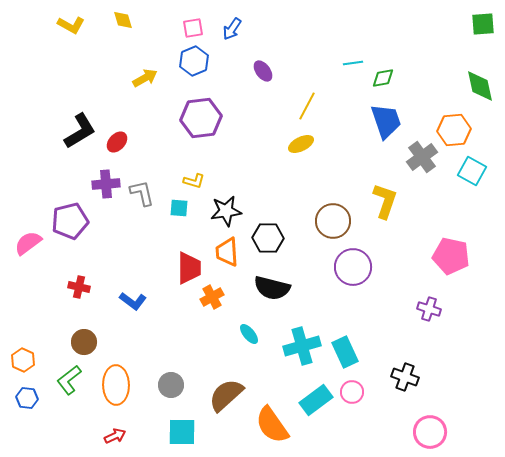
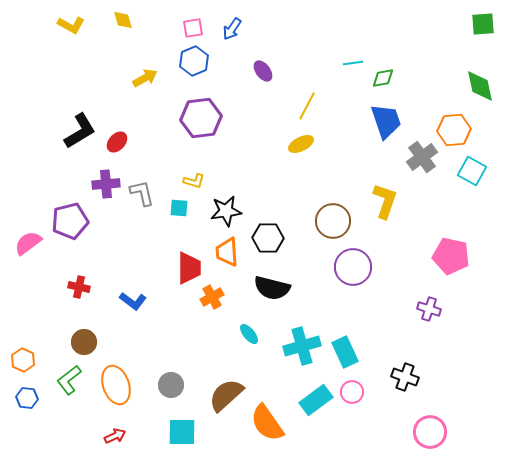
orange ellipse at (116, 385): rotated 18 degrees counterclockwise
orange semicircle at (272, 425): moved 5 px left, 2 px up
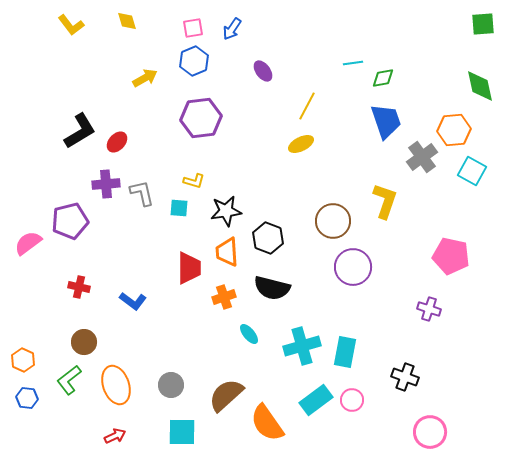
yellow diamond at (123, 20): moved 4 px right, 1 px down
yellow L-shape at (71, 25): rotated 24 degrees clockwise
black hexagon at (268, 238): rotated 20 degrees clockwise
orange cross at (212, 297): moved 12 px right; rotated 10 degrees clockwise
cyan rectangle at (345, 352): rotated 36 degrees clockwise
pink circle at (352, 392): moved 8 px down
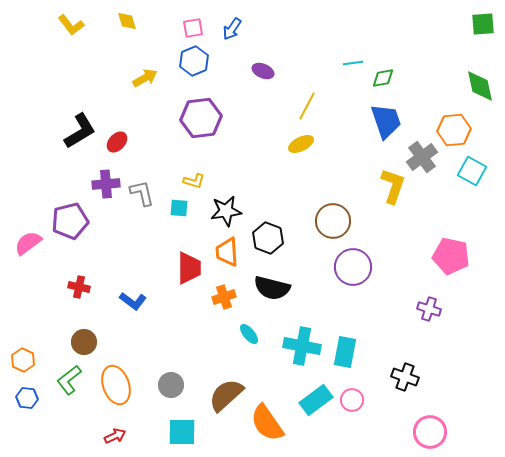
purple ellipse at (263, 71): rotated 30 degrees counterclockwise
yellow L-shape at (385, 201): moved 8 px right, 15 px up
cyan cross at (302, 346): rotated 27 degrees clockwise
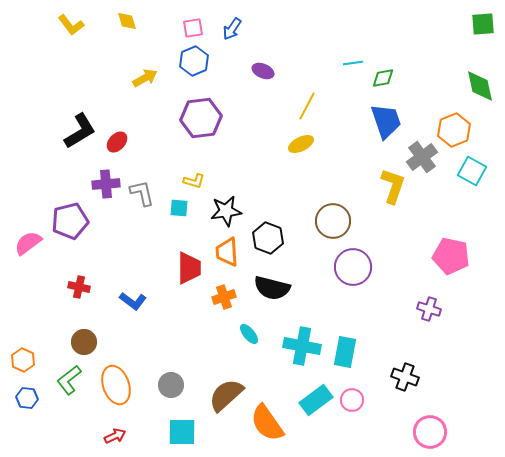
orange hexagon at (454, 130): rotated 16 degrees counterclockwise
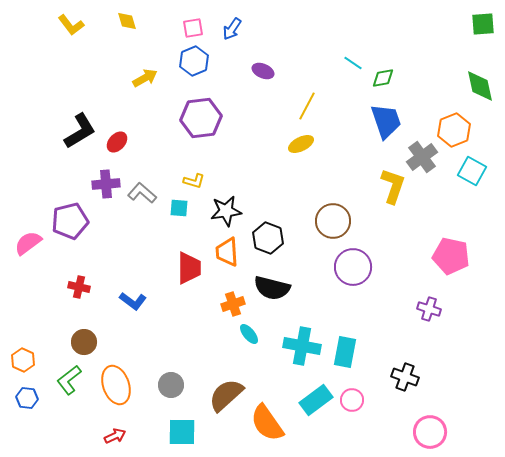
cyan line at (353, 63): rotated 42 degrees clockwise
gray L-shape at (142, 193): rotated 36 degrees counterclockwise
orange cross at (224, 297): moved 9 px right, 7 px down
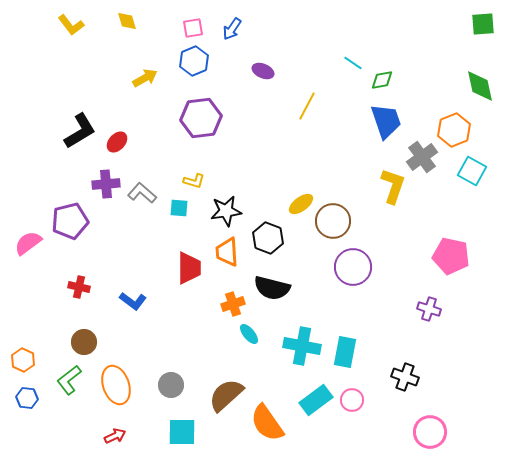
green diamond at (383, 78): moved 1 px left, 2 px down
yellow ellipse at (301, 144): moved 60 px down; rotated 10 degrees counterclockwise
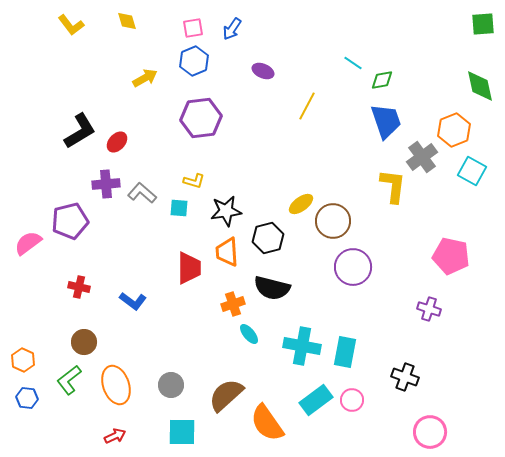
yellow L-shape at (393, 186): rotated 12 degrees counterclockwise
black hexagon at (268, 238): rotated 24 degrees clockwise
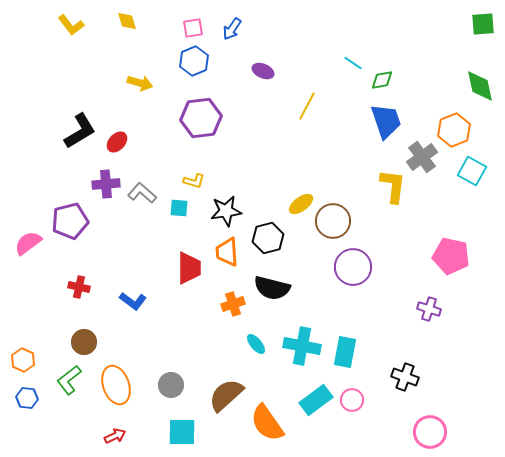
yellow arrow at (145, 78): moved 5 px left, 5 px down; rotated 45 degrees clockwise
cyan ellipse at (249, 334): moved 7 px right, 10 px down
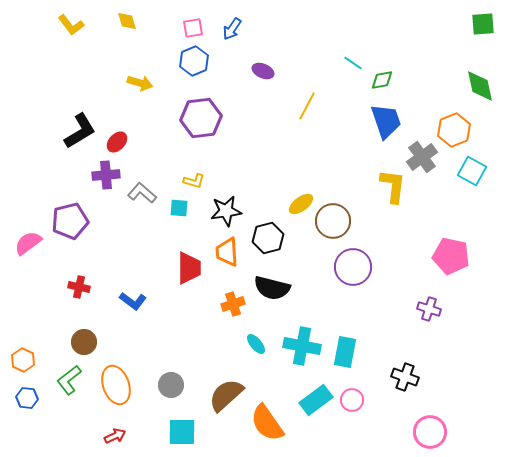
purple cross at (106, 184): moved 9 px up
